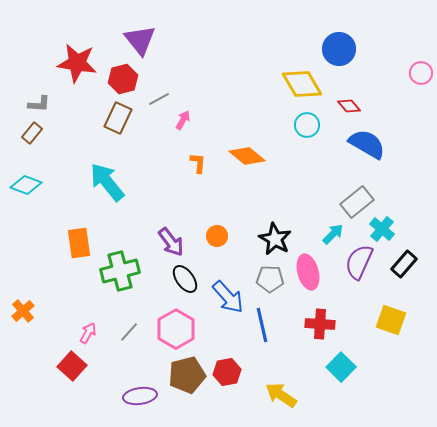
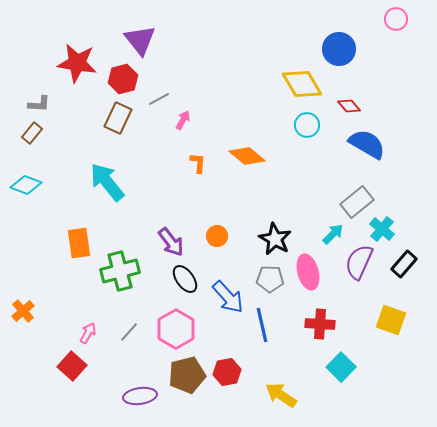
pink circle at (421, 73): moved 25 px left, 54 px up
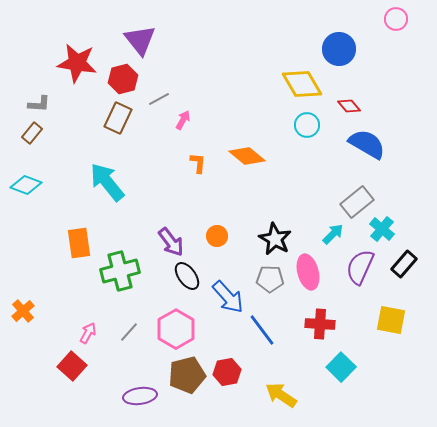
purple semicircle at (359, 262): moved 1 px right, 5 px down
black ellipse at (185, 279): moved 2 px right, 3 px up
yellow square at (391, 320): rotated 8 degrees counterclockwise
blue line at (262, 325): moved 5 px down; rotated 24 degrees counterclockwise
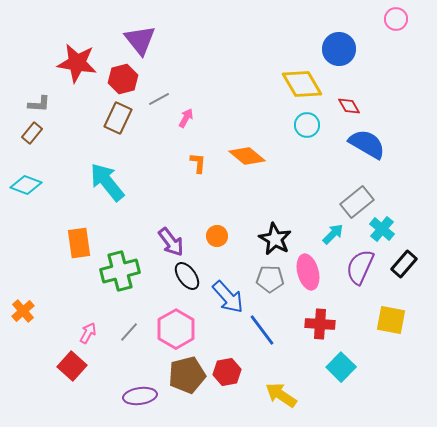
red diamond at (349, 106): rotated 10 degrees clockwise
pink arrow at (183, 120): moved 3 px right, 2 px up
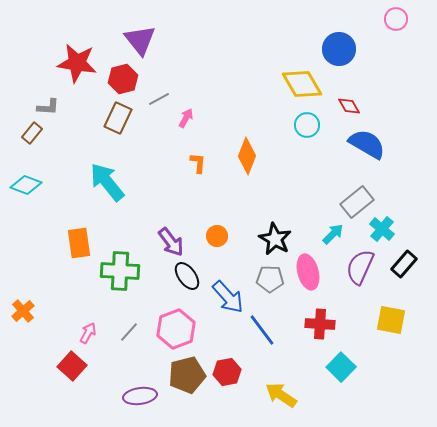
gray L-shape at (39, 104): moved 9 px right, 3 px down
orange diamond at (247, 156): rotated 72 degrees clockwise
green cross at (120, 271): rotated 18 degrees clockwise
pink hexagon at (176, 329): rotated 9 degrees clockwise
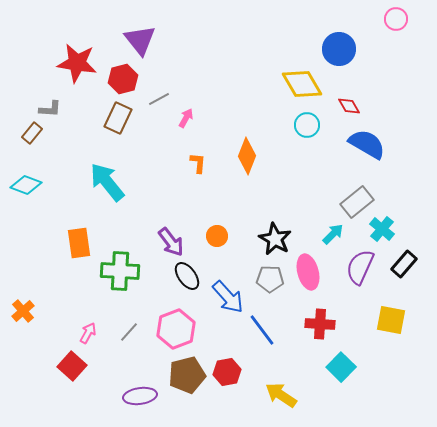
gray L-shape at (48, 107): moved 2 px right, 2 px down
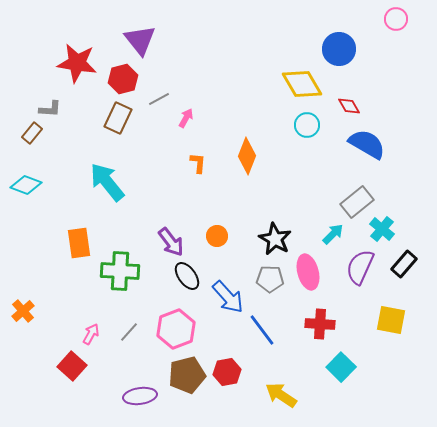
pink arrow at (88, 333): moved 3 px right, 1 px down
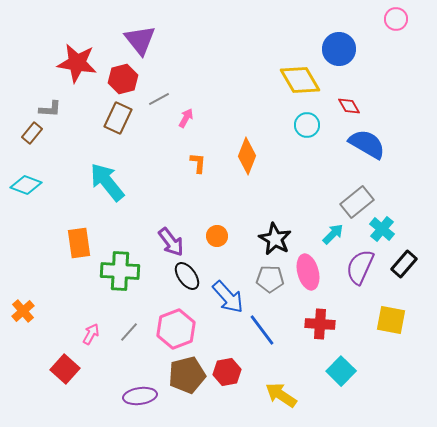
yellow diamond at (302, 84): moved 2 px left, 4 px up
red square at (72, 366): moved 7 px left, 3 px down
cyan square at (341, 367): moved 4 px down
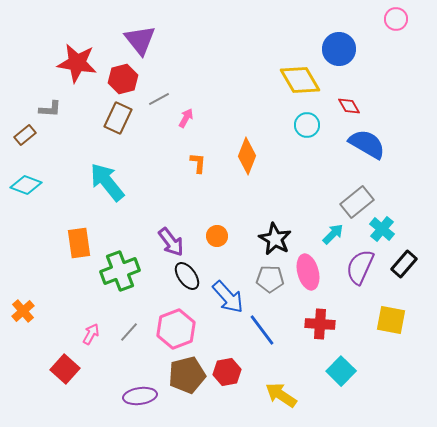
brown rectangle at (32, 133): moved 7 px left, 2 px down; rotated 10 degrees clockwise
green cross at (120, 271): rotated 24 degrees counterclockwise
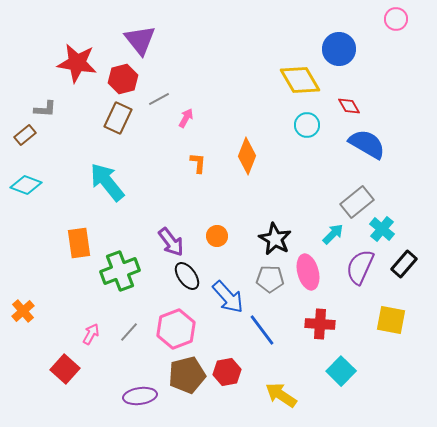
gray L-shape at (50, 109): moved 5 px left
